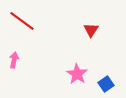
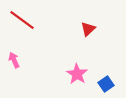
red line: moved 1 px up
red triangle: moved 3 px left, 1 px up; rotated 14 degrees clockwise
pink arrow: rotated 35 degrees counterclockwise
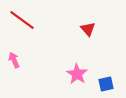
red triangle: rotated 28 degrees counterclockwise
blue square: rotated 21 degrees clockwise
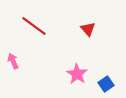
red line: moved 12 px right, 6 px down
pink arrow: moved 1 px left, 1 px down
blue square: rotated 21 degrees counterclockwise
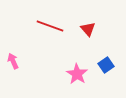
red line: moved 16 px right; rotated 16 degrees counterclockwise
blue square: moved 19 px up
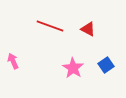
red triangle: rotated 21 degrees counterclockwise
pink star: moved 4 px left, 6 px up
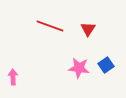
red triangle: rotated 35 degrees clockwise
pink arrow: moved 16 px down; rotated 21 degrees clockwise
pink star: moved 6 px right; rotated 25 degrees counterclockwise
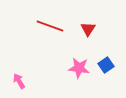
pink arrow: moved 6 px right, 4 px down; rotated 28 degrees counterclockwise
